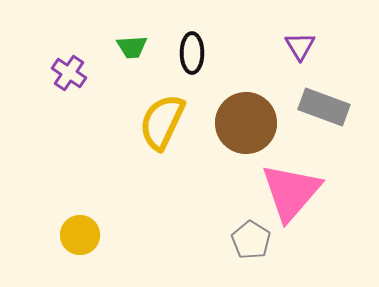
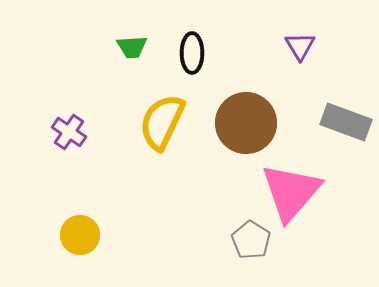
purple cross: moved 59 px down
gray rectangle: moved 22 px right, 15 px down
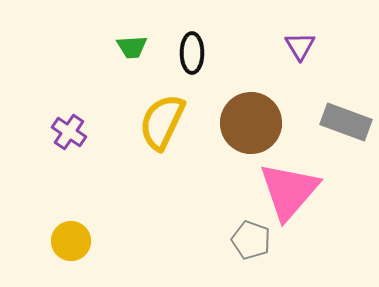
brown circle: moved 5 px right
pink triangle: moved 2 px left, 1 px up
yellow circle: moved 9 px left, 6 px down
gray pentagon: rotated 12 degrees counterclockwise
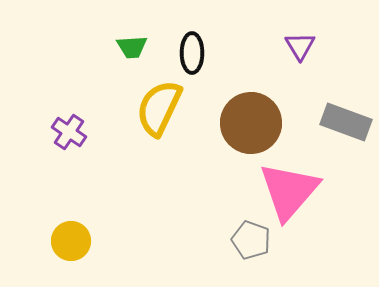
yellow semicircle: moved 3 px left, 14 px up
